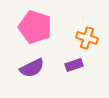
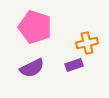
orange cross: moved 5 px down; rotated 30 degrees counterclockwise
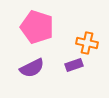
pink pentagon: moved 2 px right
orange cross: rotated 25 degrees clockwise
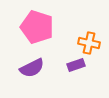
orange cross: moved 2 px right
purple rectangle: moved 2 px right
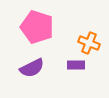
orange cross: rotated 10 degrees clockwise
purple rectangle: rotated 18 degrees clockwise
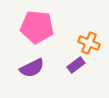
pink pentagon: rotated 12 degrees counterclockwise
purple rectangle: rotated 36 degrees counterclockwise
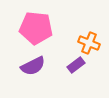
pink pentagon: moved 1 px left, 1 px down
purple semicircle: moved 1 px right, 2 px up
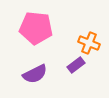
purple semicircle: moved 2 px right, 8 px down
